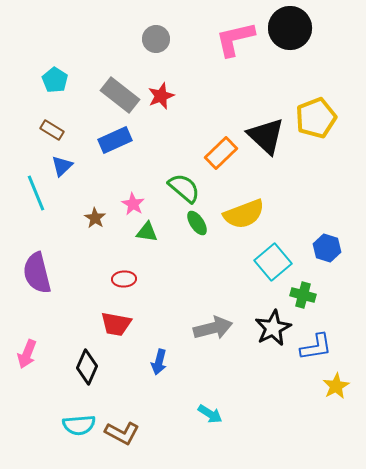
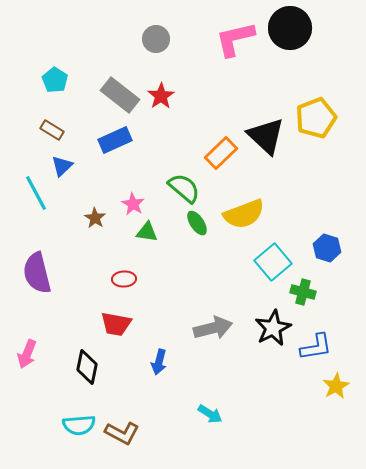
red star: rotated 12 degrees counterclockwise
cyan line: rotated 6 degrees counterclockwise
green cross: moved 3 px up
black diamond: rotated 12 degrees counterclockwise
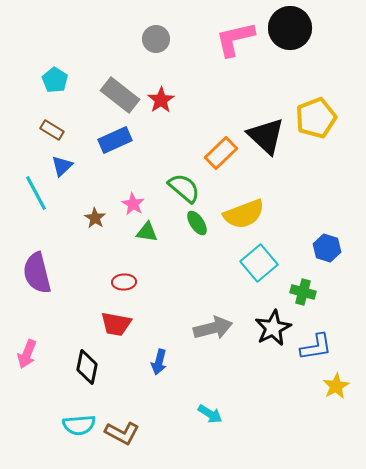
red star: moved 4 px down
cyan square: moved 14 px left, 1 px down
red ellipse: moved 3 px down
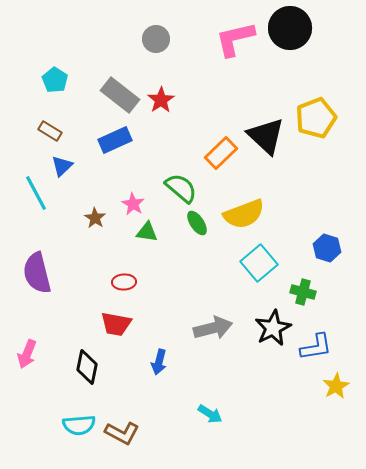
brown rectangle: moved 2 px left, 1 px down
green semicircle: moved 3 px left
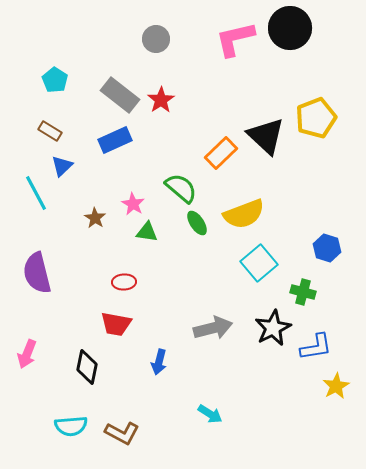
cyan semicircle: moved 8 px left, 1 px down
